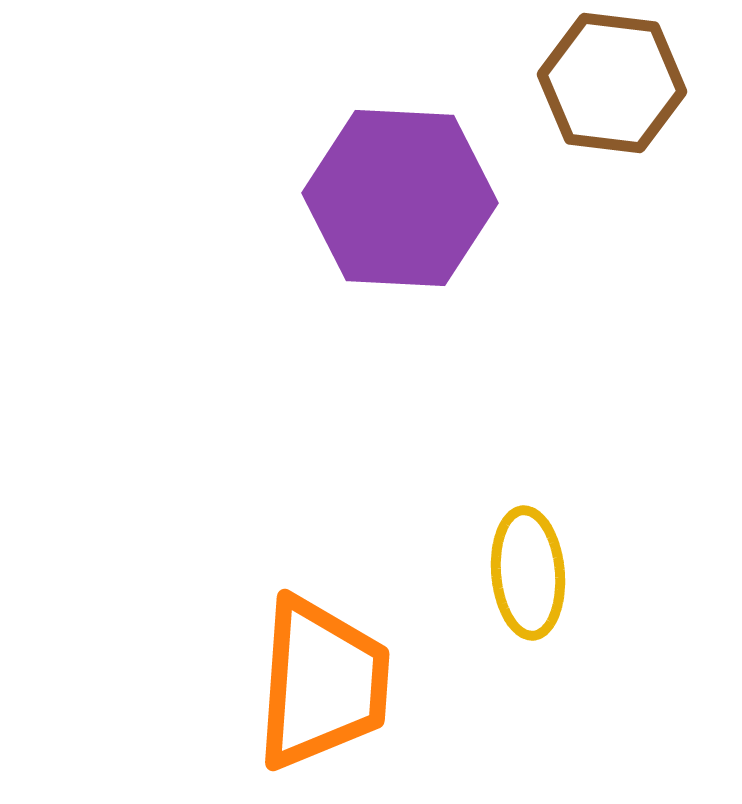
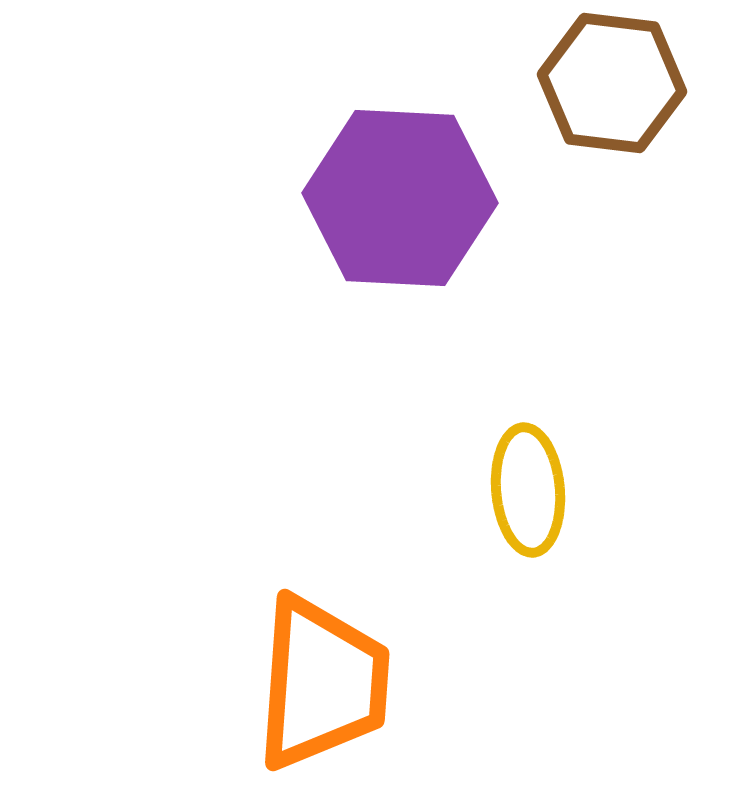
yellow ellipse: moved 83 px up
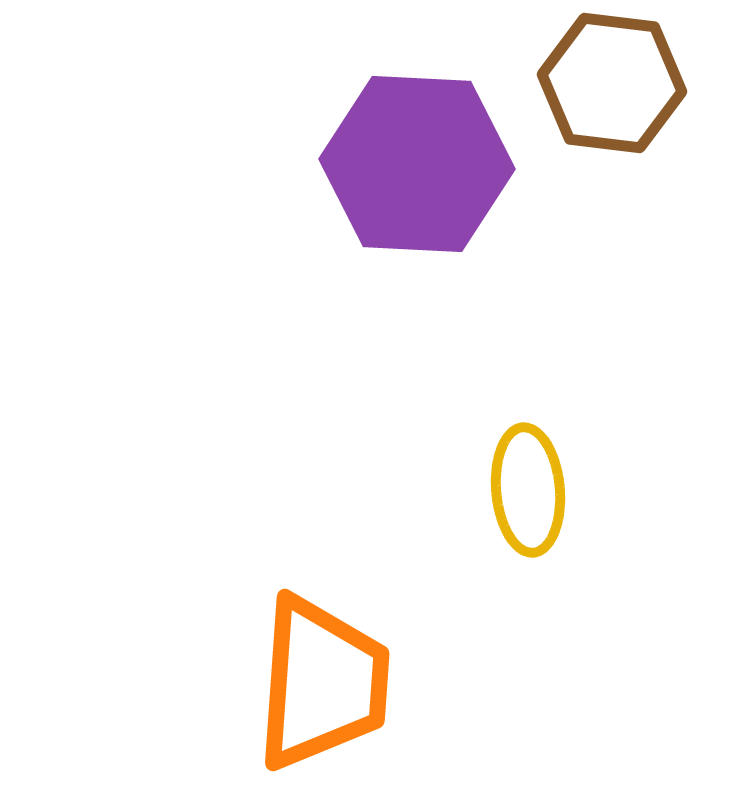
purple hexagon: moved 17 px right, 34 px up
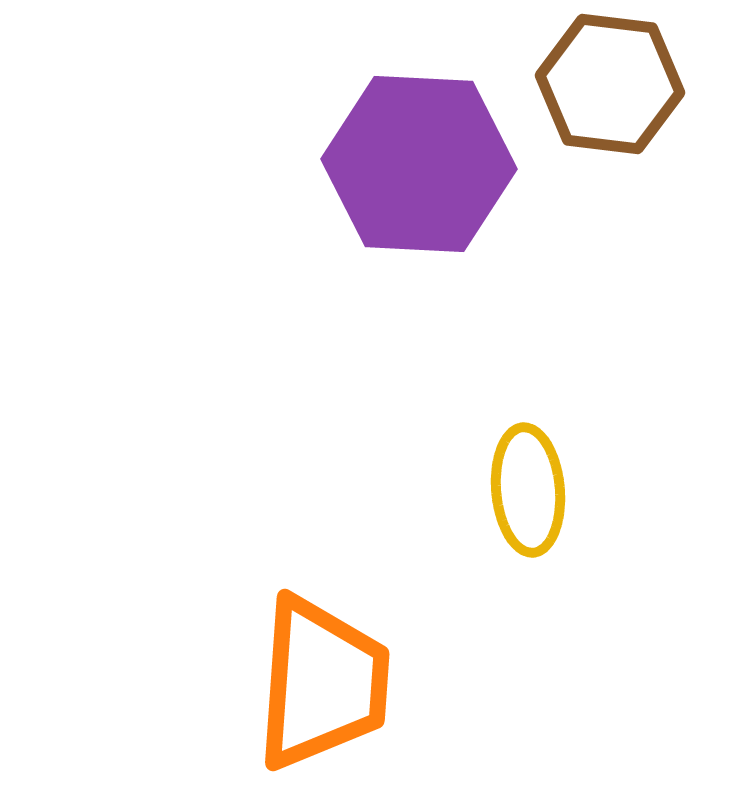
brown hexagon: moved 2 px left, 1 px down
purple hexagon: moved 2 px right
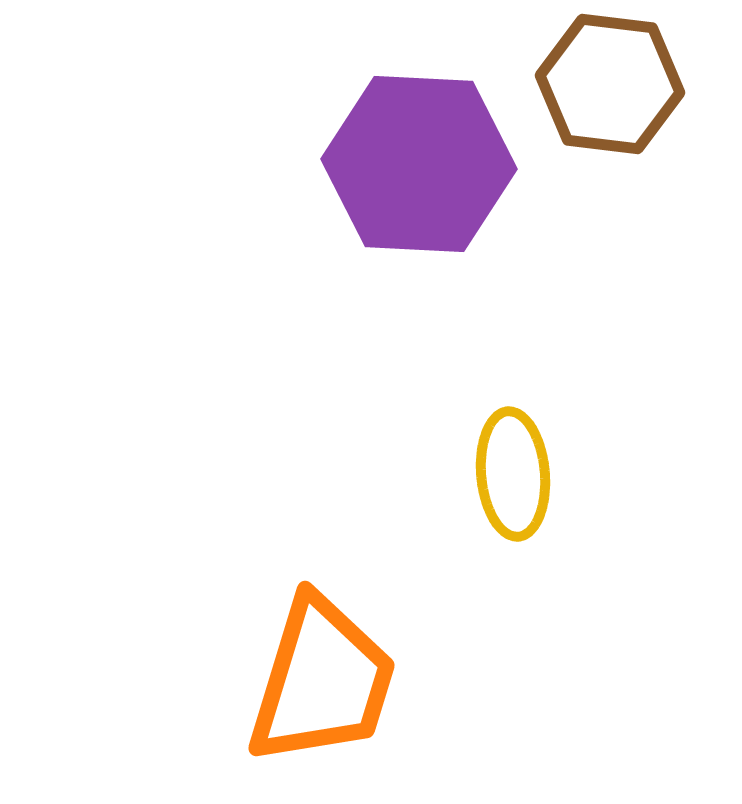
yellow ellipse: moved 15 px left, 16 px up
orange trapezoid: moved 2 px up; rotated 13 degrees clockwise
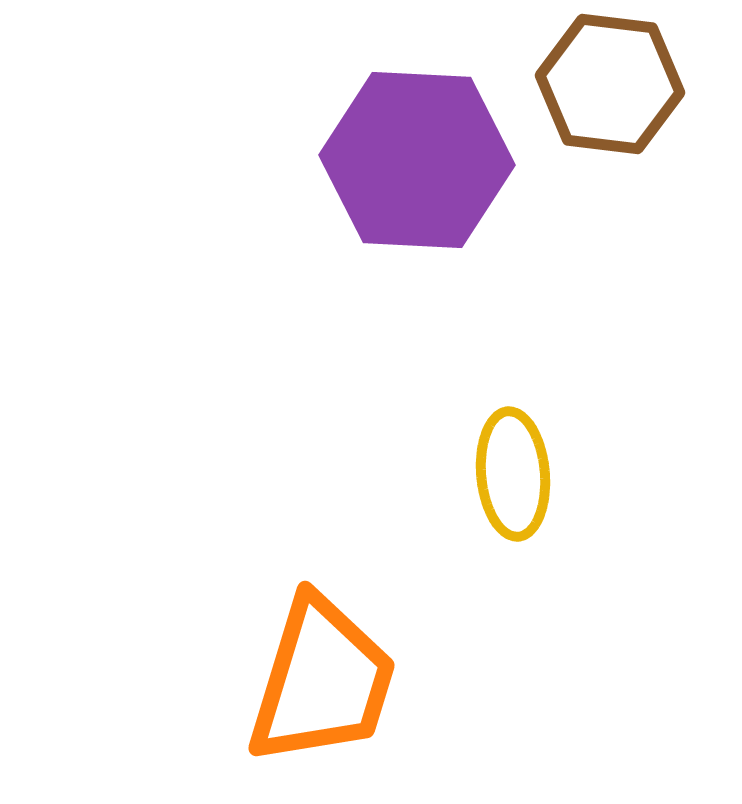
purple hexagon: moved 2 px left, 4 px up
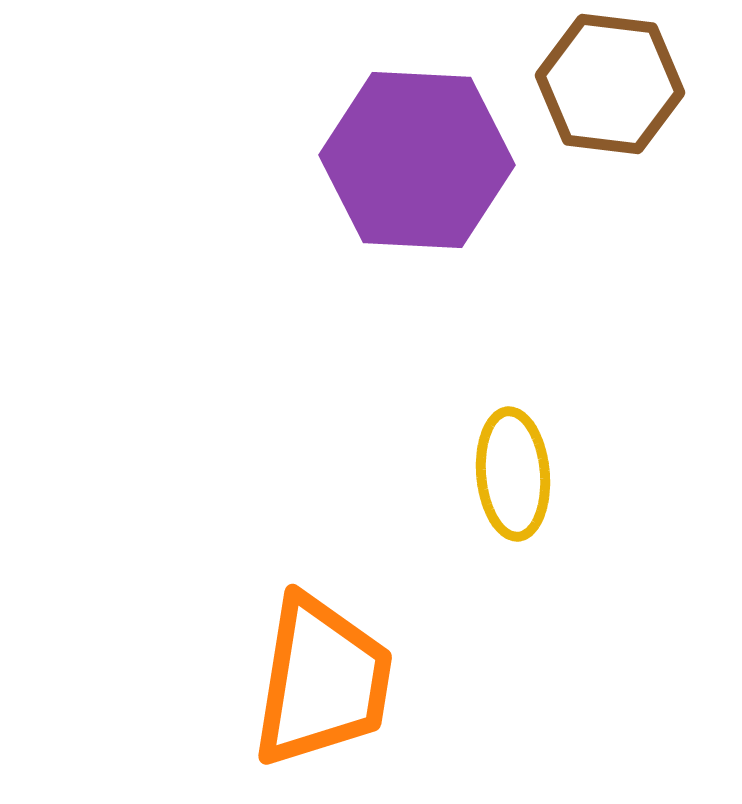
orange trapezoid: rotated 8 degrees counterclockwise
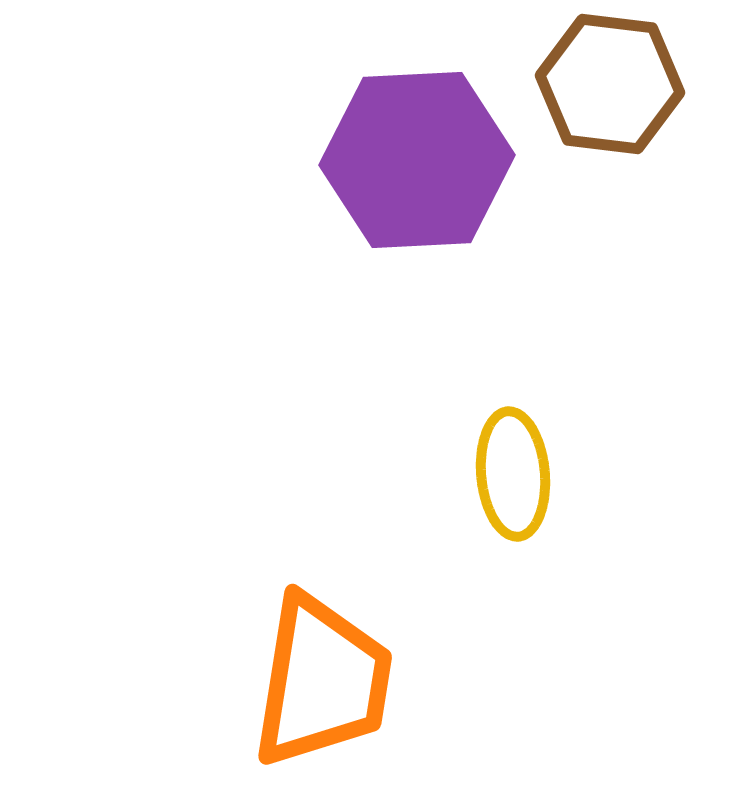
purple hexagon: rotated 6 degrees counterclockwise
